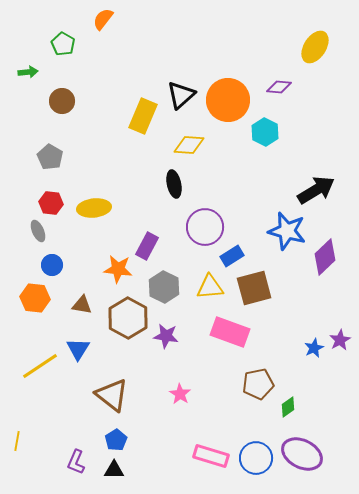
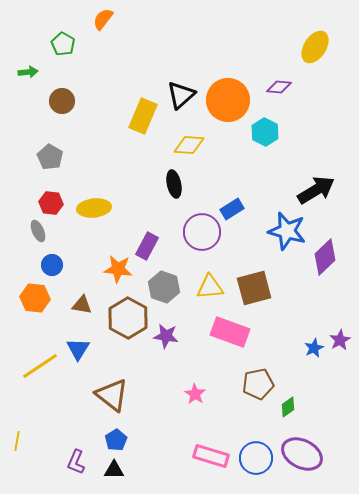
purple circle at (205, 227): moved 3 px left, 5 px down
blue rectangle at (232, 256): moved 47 px up
gray hexagon at (164, 287): rotated 8 degrees counterclockwise
pink star at (180, 394): moved 15 px right
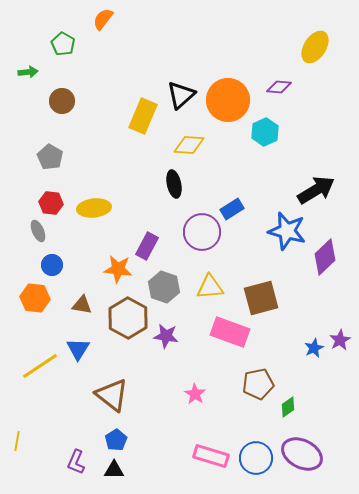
cyan hexagon at (265, 132): rotated 8 degrees clockwise
brown square at (254, 288): moved 7 px right, 10 px down
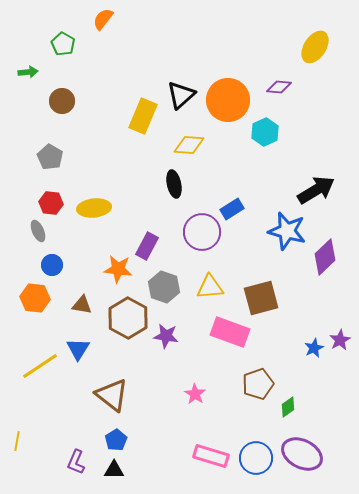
brown pentagon at (258, 384): rotated 8 degrees counterclockwise
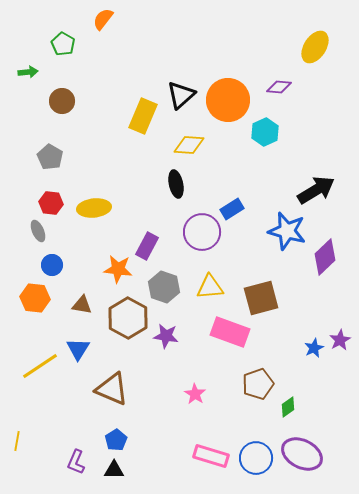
black ellipse at (174, 184): moved 2 px right
brown triangle at (112, 395): moved 6 px up; rotated 15 degrees counterclockwise
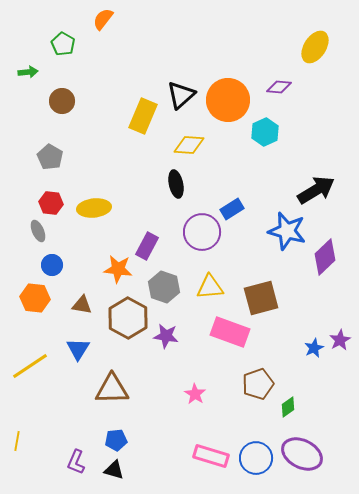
yellow line at (40, 366): moved 10 px left
brown triangle at (112, 389): rotated 24 degrees counterclockwise
blue pentagon at (116, 440): rotated 25 degrees clockwise
black triangle at (114, 470): rotated 15 degrees clockwise
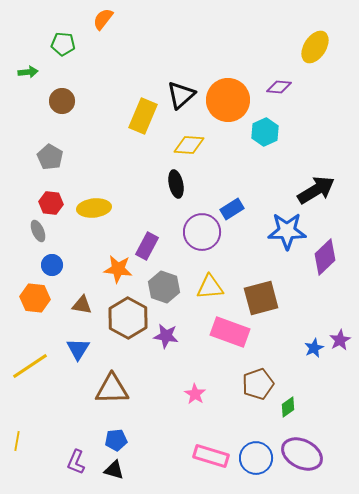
green pentagon at (63, 44): rotated 25 degrees counterclockwise
blue star at (287, 231): rotated 15 degrees counterclockwise
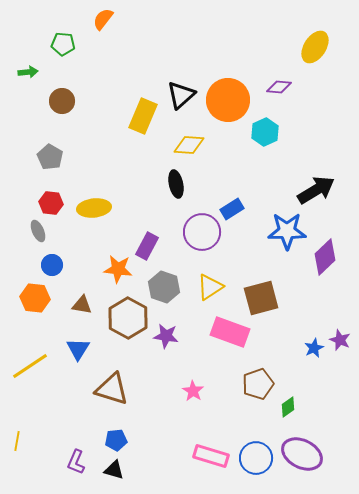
yellow triangle at (210, 287): rotated 28 degrees counterclockwise
purple star at (340, 340): rotated 20 degrees counterclockwise
brown triangle at (112, 389): rotated 18 degrees clockwise
pink star at (195, 394): moved 2 px left, 3 px up
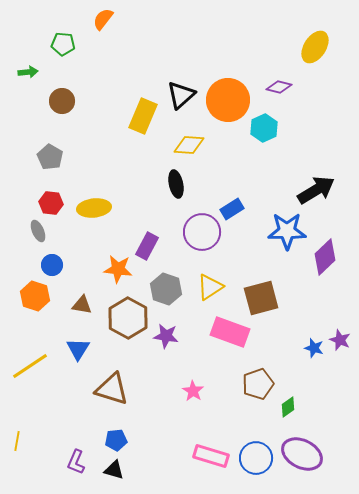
purple diamond at (279, 87): rotated 10 degrees clockwise
cyan hexagon at (265, 132): moved 1 px left, 4 px up
gray hexagon at (164, 287): moved 2 px right, 2 px down
orange hexagon at (35, 298): moved 2 px up; rotated 12 degrees clockwise
blue star at (314, 348): rotated 30 degrees counterclockwise
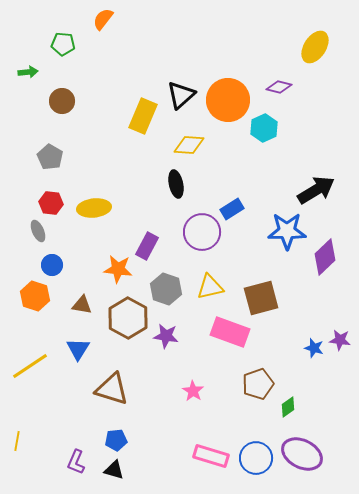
yellow triangle at (210, 287): rotated 20 degrees clockwise
purple star at (340, 340): rotated 15 degrees counterclockwise
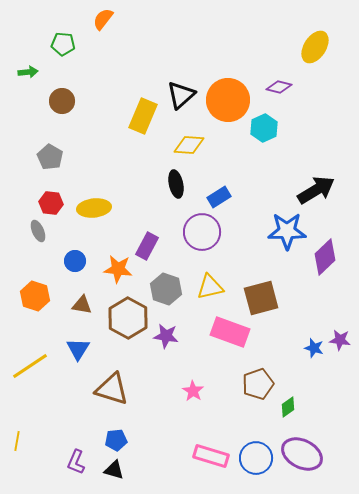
blue rectangle at (232, 209): moved 13 px left, 12 px up
blue circle at (52, 265): moved 23 px right, 4 px up
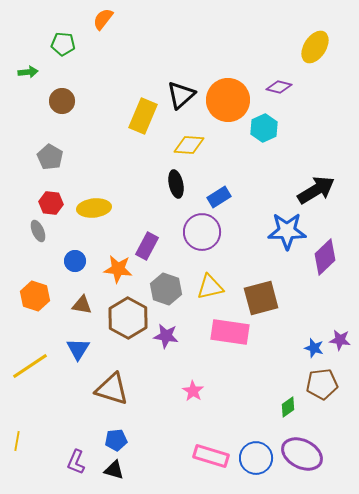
pink rectangle at (230, 332): rotated 12 degrees counterclockwise
brown pentagon at (258, 384): moved 64 px right; rotated 12 degrees clockwise
